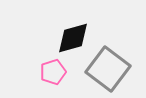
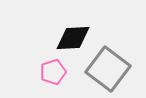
black diamond: rotated 12 degrees clockwise
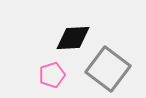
pink pentagon: moved 1 px left, 3 px down
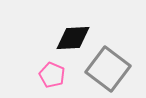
pink pentagon: rotated 30 degrees counterclockwise
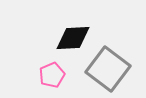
pink pentagon: rotated 25 degrees clockwise
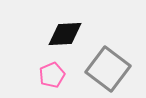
black diamond: moved 8 px left, 4 px up
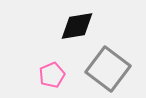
black diamond: moved 12 px right, 8 px up; rotated 6 degrees counterclockwise
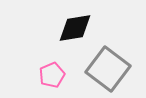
black diamond: moved 2 px left, 2 px down
